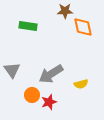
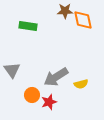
orange diamond: moved 7 px up
gray arrow: moved 5 px right, 3 px down
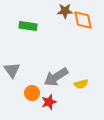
orange circle: moved 2 px up
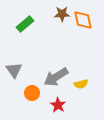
brown star: moved 3 px left, 3 px down
green rectangle: moved 3 px left, 2 px up; rotated 48 degrees counterclockwise
gray triangle: moved 2 px right
red star: moved 9 px right, 3 px down; rotated 21 degrees counterclockwise
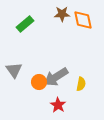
yellow semicircle: rotated 64 degrees counterclockwise
orange circle: moved 7 px right, 11 px up
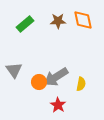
brown star: moved 4 px left, 7 px down
